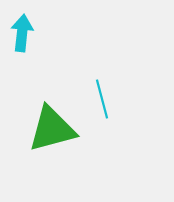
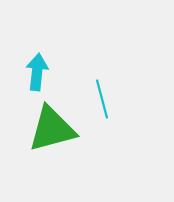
cyan arrow: moved 15 px right, 39 px down
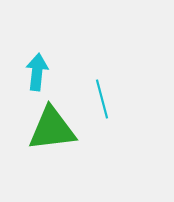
green triangle: rotated 8 degrees clockwise
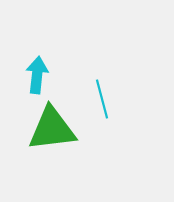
cyan arrow: moved 3 px down
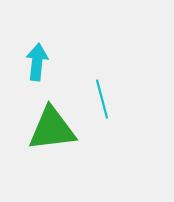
cyan arrow: moved 13 px up
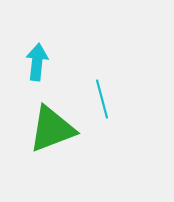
green triangle: rotated 14 degrees counterclockwise
